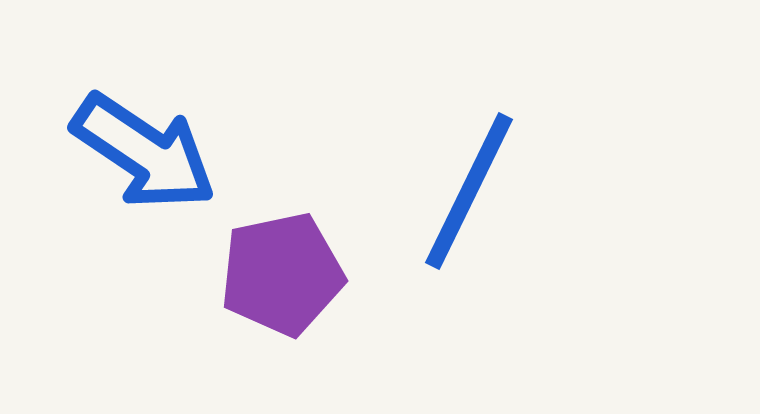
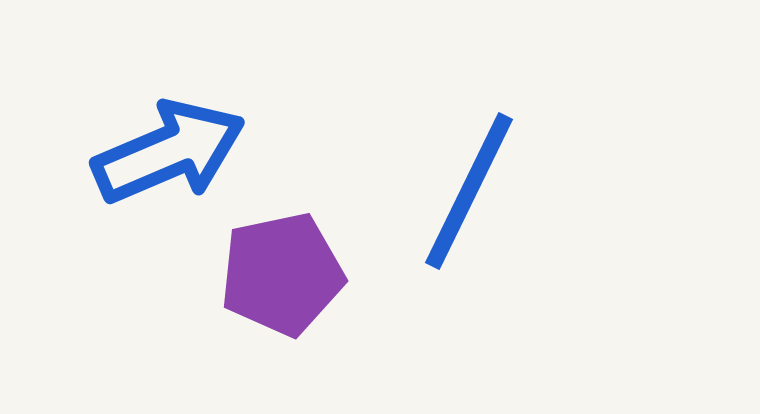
blue arrow: moved 25 px right; rotated 57 degrees counterclockwise
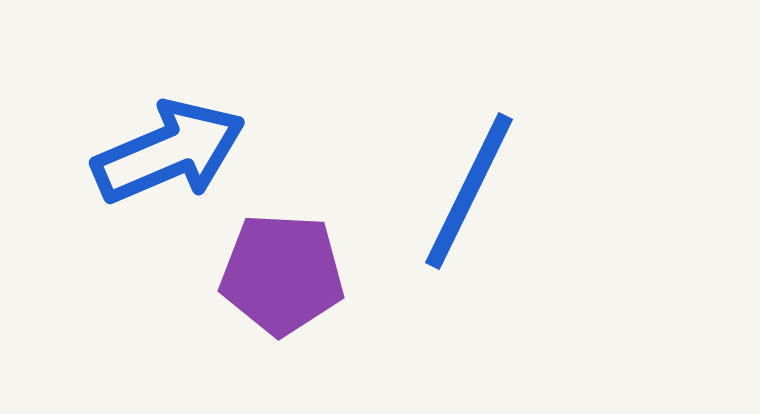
purple pentagon: rotated 15 degrees clockwise
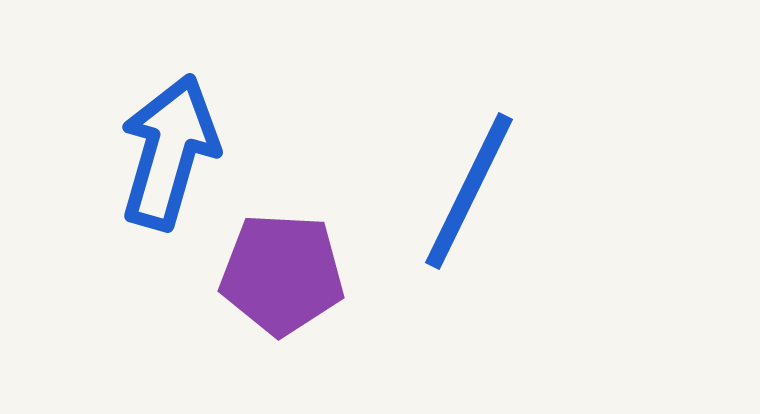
blue arrow: rotated 51 degrees counterclockwise
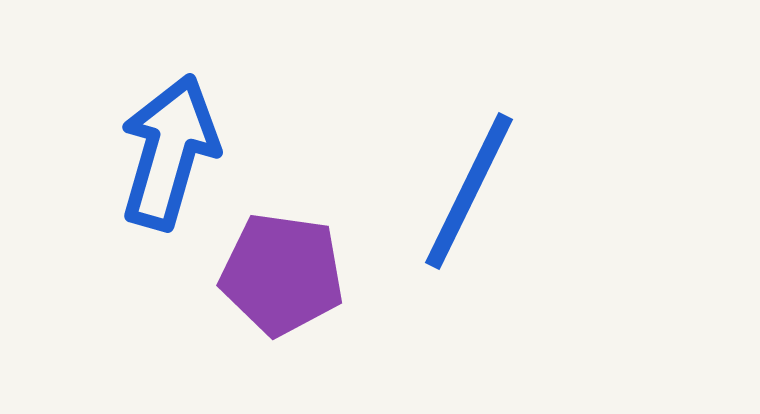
purple pentagon: rotated 5 degrees clockwise
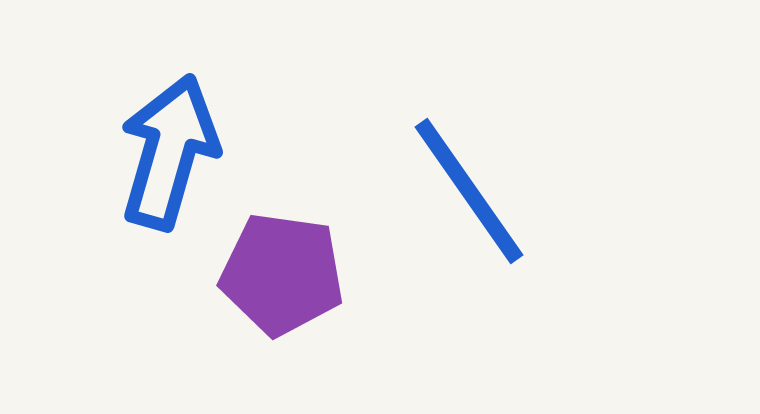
blue line: rotated 61 degrees counterclockwise
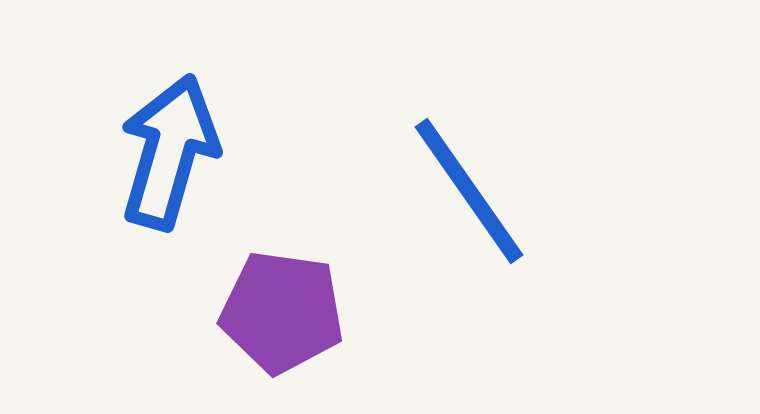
purple pentagon: moved 38 px down
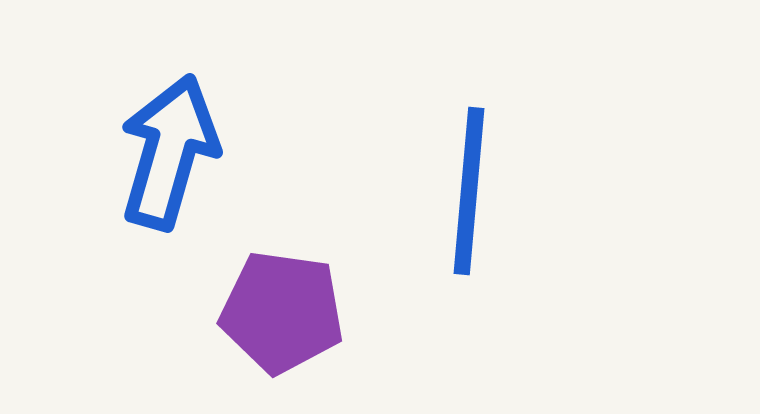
blue line: rotated 40 degrees clockwise
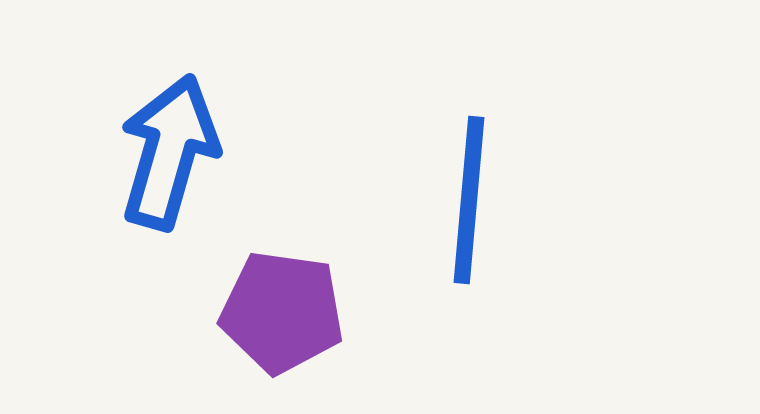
blue line: moved 9 px down
